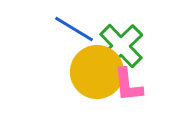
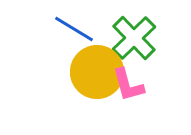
green cross: moved 13 px right, 8 px up
pink L-shape: rotated 9 degrees counterclockwise
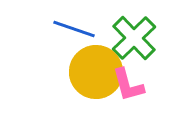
blue line: rotated 12 degrees counterclockwise
yellow circle: moved 1 px left
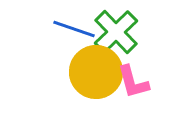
green cross: moved 18 px left, 6 px up
pink L-shape: moved 5 px right, 3 px up
